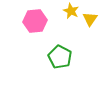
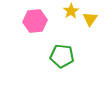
yellow star: rotated 14 degrees clockwise
green pentagon: moved 2 px right, 1 px up; rotated 20 degrees counterclockwise
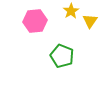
yellow triangle: moved 2 px down
green pentagon: rotated 15 degrees clockwise
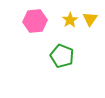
yellow star: moved 1 px left, 9 px down
yellow triangle: moved 2 px up
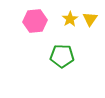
yellow star: moved 1 px up
green pentagon: rotated 20 degrees counterclockwise
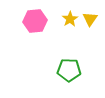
green pentagon: moved 7 px right, 14 px down
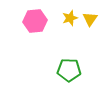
yellow star: moved 1 px up; rotated 14 degrees clockwise
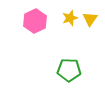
pink hexagon: rotated 20 degrees counterclockwise
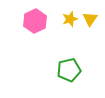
yellow star: moved 1 px down
green pentagon: rotated 15 degrees counterclockwise
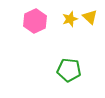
yellow triangle: moved 2 px up; rotated 21 degrees counterclockwise
green pentagon: rotated 20 degrees clockwise
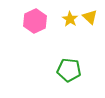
yellow star: rotated 21 degrees counterclockwise
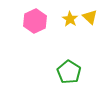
green pentagon: moved 2 px down; rotated 25 degrees clockwise
